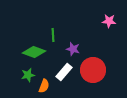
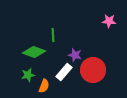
purple star: moved 2 px right, 6 px down
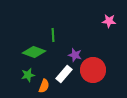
white rectangle: moved 2 px down
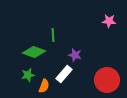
red circle: moved 14 px right, 10 px down
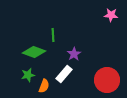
pink star: moved 2 px right, 6 px up
purple star: moved 1 px left, 1 px up; rotated 24 degrees clockwise
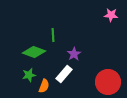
green star: moved 1 px right
red circle: moved 1 px right, 2 px down
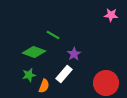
green line: rotated 56 degrees counterclockwise
red circle: moved 2 px left, 1 px down
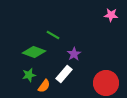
orange semicircle: rotated 16 degrees clockwise
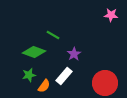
white rectangle: moved 2 px down
red circle: moved 1 px left
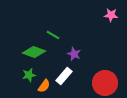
purple star: rotated 16 degrees counterclockwise
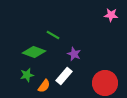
green star: moved 2 px left
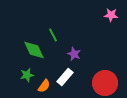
green line: rotated 32 degrees clockwise
green diamond: moved 2 px up; rotated 45 degrees clockwise
white rectangle: moved 1 px right, 1 px down
